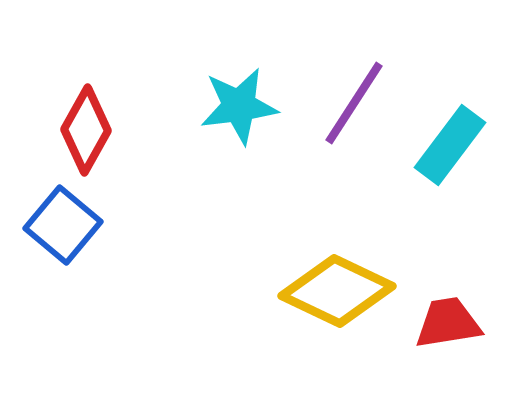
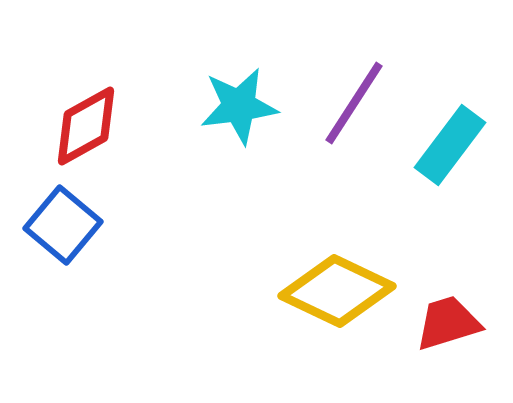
red diamond: moved 4 px up; rotated 32 degrees clockwise
red trapezoid: rotated 8 degrees counterclockwise
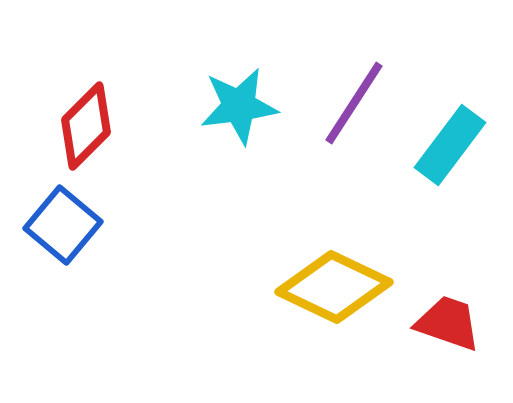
red diamond: rotated 16 degrees counterclockwise
yellow diamond: moved 3 px left, 4 px up
red trapezoid: rotated 36 degrees clockwise
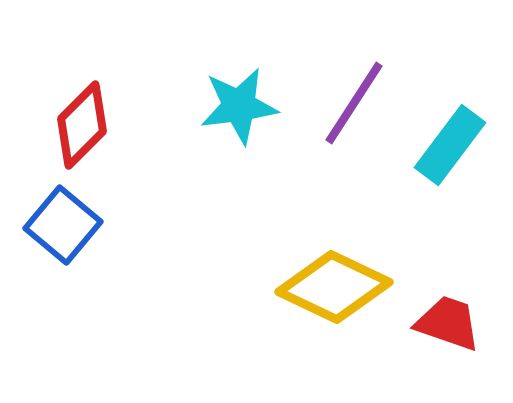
red diamond: moved 4 px left, 1 px up
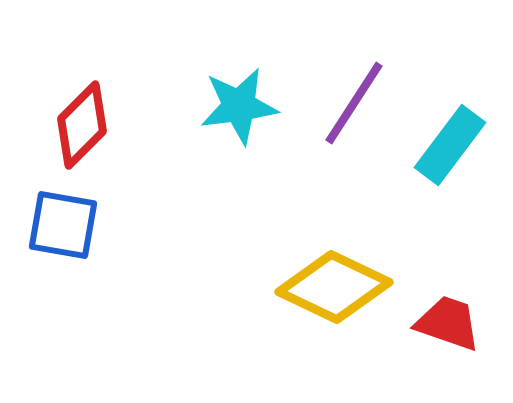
blue square: rotated 30 degrees counterclockwise
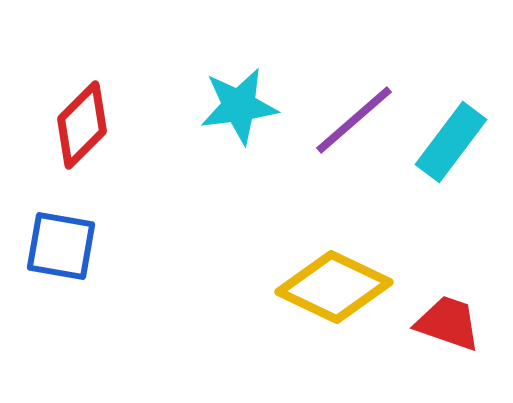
purple line: moved 17 px down; rotated 16 degrees clockwise
cyan rectangle: moved 1 px right, 3 px up
blue square: moved 2 px left, 21 px down
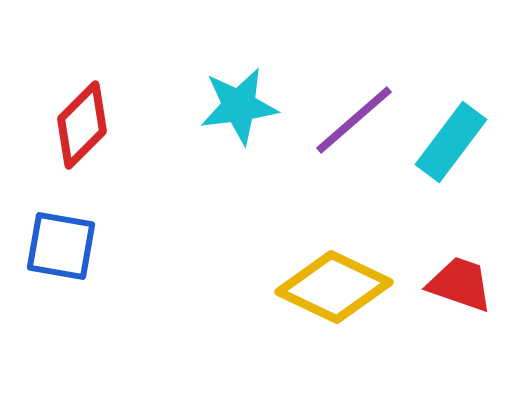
red trapezoid: moved 12 px right, 39 px up
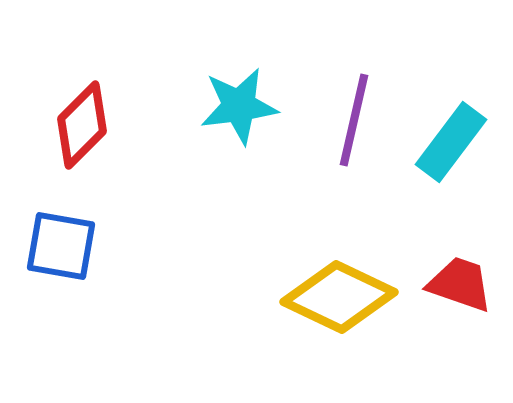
purple line: rotated 36 degrees counterclockwise
yellow diamond: moved 5 px right, 10 px down
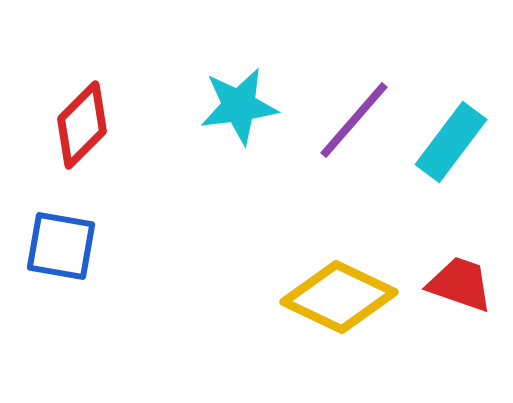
purple line: rotated 28 degrees clockwise
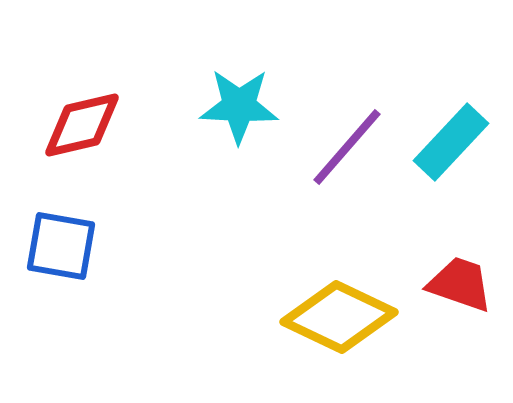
cyan star: rotated 10 degrees clockwise
purple line: moved 7 px left, 27 px down
red diamond: rotated 32 degrees clockwise
cyan rectangle: rotated 6 degrees clockwise
yellow diamond: moved 20 px down
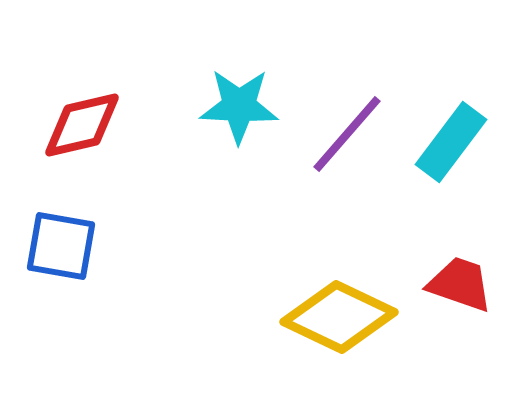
cyan rectangle: rotated 6 degrees counterclockwise
purple line: moved 13 px up
